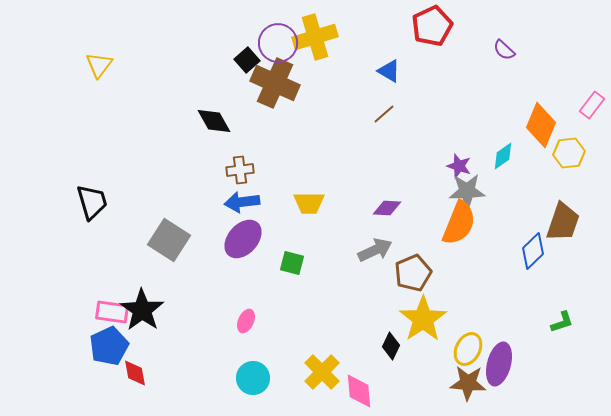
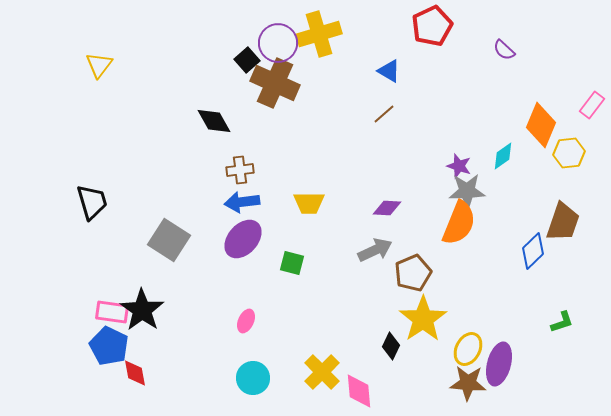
yellow cross at (315, 37): moved 4 px right, 3 px up
blue pentagon at (109, 346): rotated 21 degrees counterclockwise
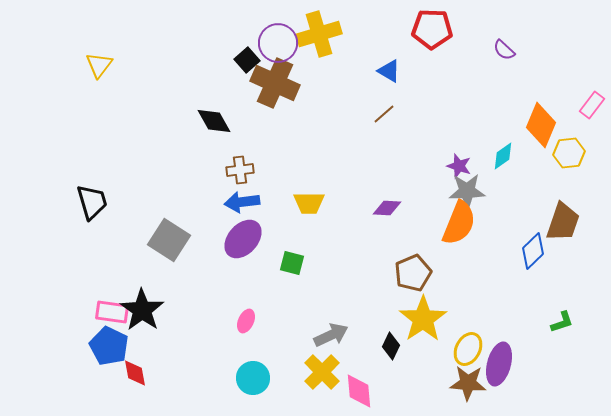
red pentagon at (432, 26): moved 3 px down; rotated 27 degrees clockwise
gray arrow at (375, 250): moved 44 px left, 85 px down
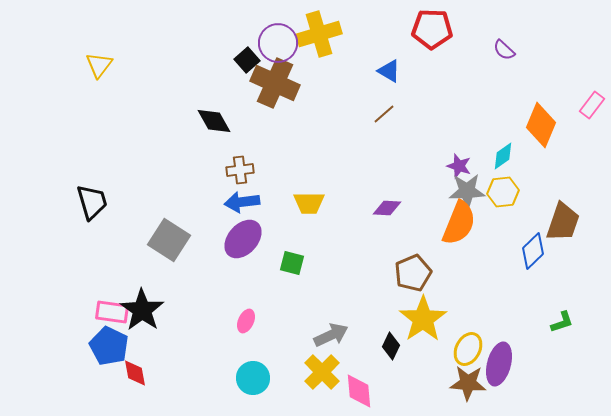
yellow hexagon at (569, 153): moved 66 px left, 39 px down
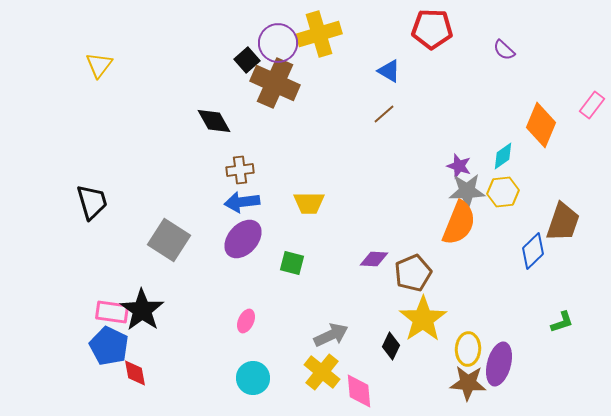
purple diamond at (387, 208): moved 13 px left, 51 px down
yellow ellipse at (468, 349): rotated 24 degrees counterclockwise
yellow cross at (322, 372): rotated 6 degrees counterclockwise
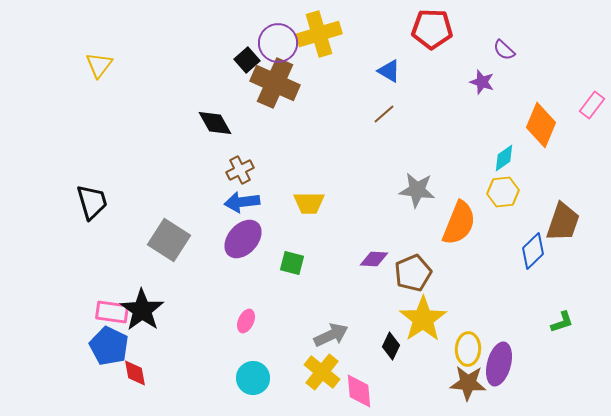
black diamond at (214, 121): moved 1 px right, 2 px down
cyan diamond at (503, 156): moved 1 px right, 2 px down
purple star at (459, 166): moved 23 px right, 84 px up
brown cross at (240, 170): rotated 20 degrees counterclockwise
gray star at (467, 191): moved 50 px left, 1 px up; rotated 9 degrees clockwise
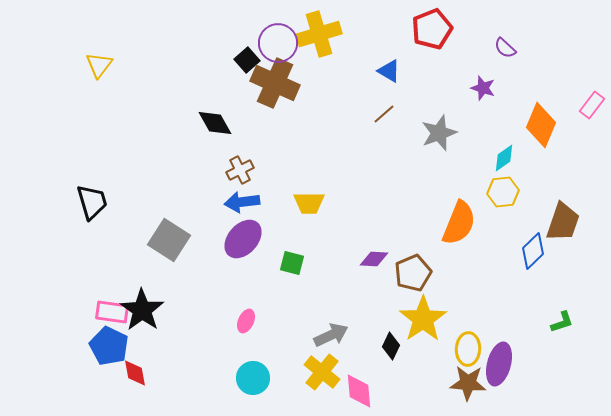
red pentagon at (432, 29): rotated 24 degrees counterclockwise
purple semicircle at (504, 50): moved 1 px right, 2 px up
purple star at (482, 82): moved 1 px right, 6 px down
gray star at (417, 190): moved 22 px right, 57 px up; rotated 27 degrees counterclockwise
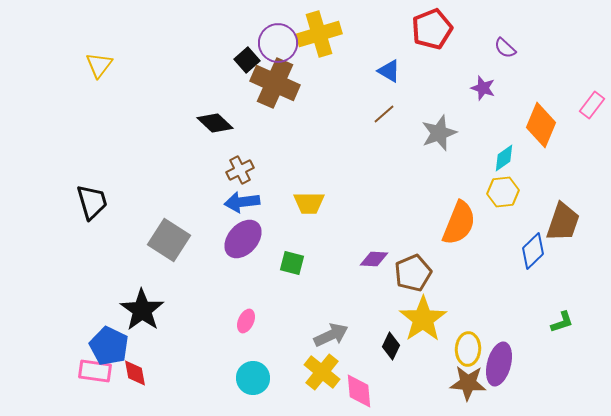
black diamond at (215, 123): rotated 18 degrees counterclockwise
pink rectangle at (112, 312): moved 17 px left, 59 px down
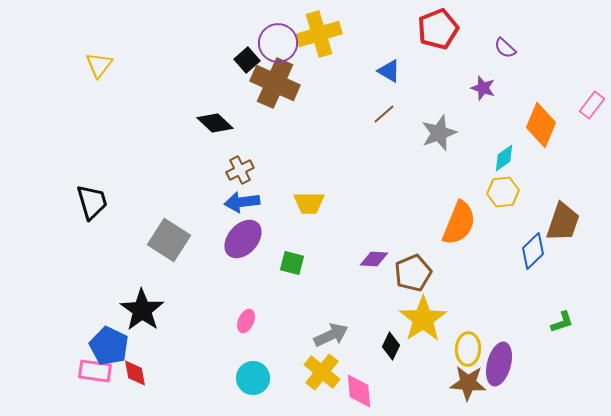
red pentagon at (432, 29): moved 6 px right
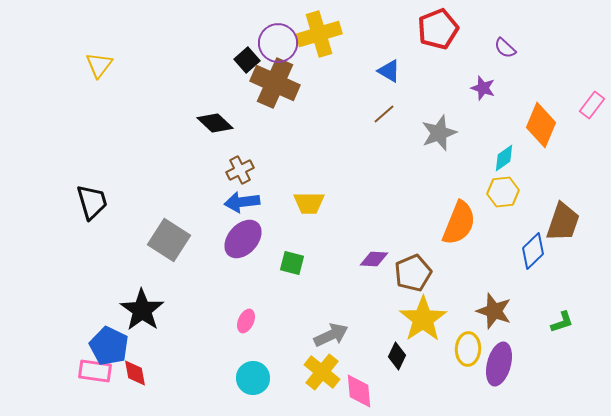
black diamond at (391, 346): moved 6 px right, 10 px down
brown star at (468, 383): moved 26 px right, 72 px up; rotated 15 degrees clockwise
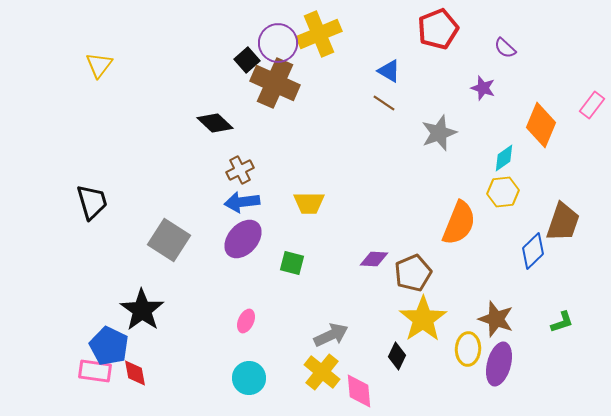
yellow cross at (319, 34): rotated 6 degrees counterclockwise
brown line at (384, 114): moved 11 px up; rotated 75 degrees clockwise
brown star at (494, 311): moved 2 px right, 8 px down
cyan circle at (253, 378): moved 4 px left
